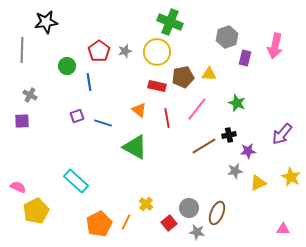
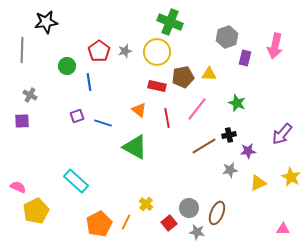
gray star at (235, 171): moved 5 px left, 1 px up
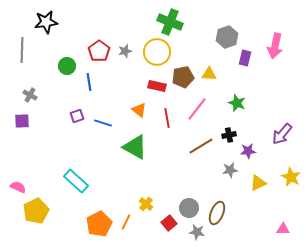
brown line at (204, 146): moved 3 px left
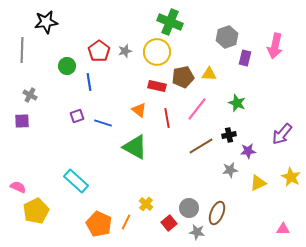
orange pentagon at (99, 224): rotated 20 degrees counterclockwise
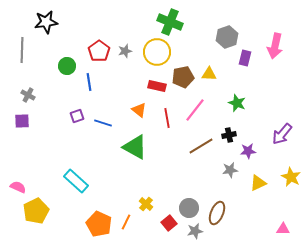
gray cross at (30, 95): moved 2 px left
pink line at (197, 109): moved 2 px left, 1 px down
gray star at (197, 232): moved 2 px left, 1 px up; rotated 21 degrees counterclockwise
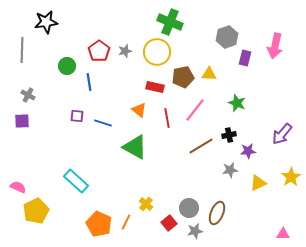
red rectangle at (157, 86): moved 2 px left, 1 px down
purple square at (77, 116): rotated 24 degrees clockwise
yellow star at (291, 177): rotated 12 degrees clockwise
pink triangle at (283, 229): moved 5 px down
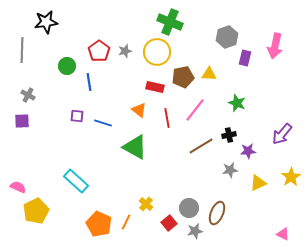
pink triangle at (283, 234): rotated 24 degrees clockwise
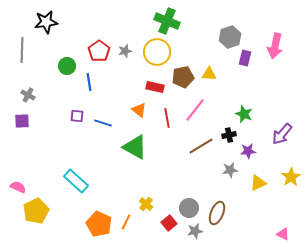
green cross at (170, 22): moved 3 px left, 1 px up
gray hexagon at (227, 37): moved 3 px right
green star at (237, 103): moved 7 px right, 11 px down
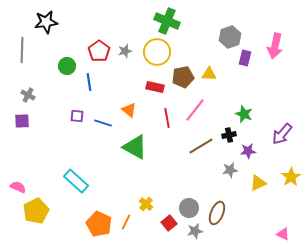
orange triangle at (139, 110): moved 10 px left
